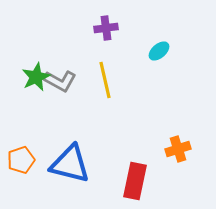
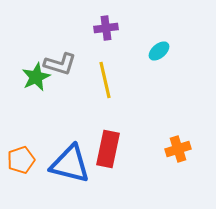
gray L-shape: moved 17 px up; rotated 12 degrees counterclockwise
red rectangle: moved 27 px left, 32 px up
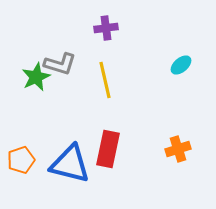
cyan ellipse: moved 22 px right, 14 px down
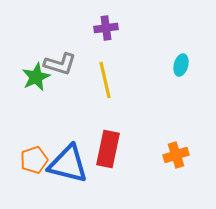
cyan ellipse: rotated 35 degrees counterclockwise
orange cross: moved 2 px left, 6 px down
orange pentagon: moved 13 px right
blue triangle: moved 2 px left
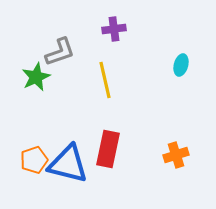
purple cross: moved 8 px right, 1 px down
gray L-shape: moved 12 px up; rotated 36 degrees counterclockwise
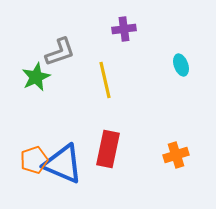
purple cross: moved 10 px right
cyan ellipse: rotated 35 degrees counterclockwise
blue triangle: moved 5 px left; rotated 9 degrees clockwise
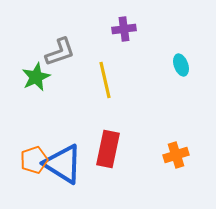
blue triangle: rotated 9 degrees clockwise
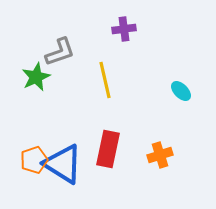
cyan ellipse: moved 26 px down; rotated 25 degrees counterclockwise
orange cross: moved 16 px left
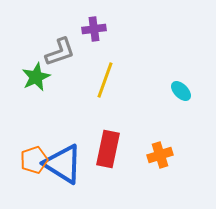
purple cross: moved 30 px left
yellow line: rotated 33 degrees clockwise
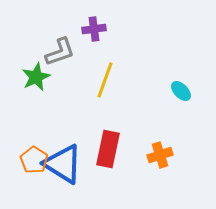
orange pentagon: rotated 20 degrees counterclockwise
